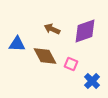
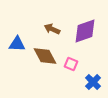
blue cross: moved 1 px right, 1 px down
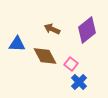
purple diamond: moved 2 px right, 1 px up; rotated 20 degrees counterclockwise
pink square: rotated 16 degrees clockwise
blue cross: moved 14 px left
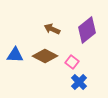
blue triangle: moved 2 px left, 11 px down
brown diamond: rotated 35 degrees counterclockwise
pink square: moved 1 px right, 2 px up
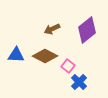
brown arrow: rotated 49 degrees counterclockwise
blue triangle: moved 1 px right
pink square: moved 4 px left, 4 px down
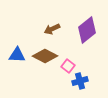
blue triangle: moved 1 px right
blue cross: moved 1 px right, 1 px up; rotated 28 degrees clockwise
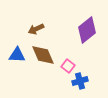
brown arrow: moved 16 px left
brown diamond: moved 2 px left, 1 px up; rotated 40 degrees clockwise
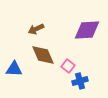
purple diamond: rotated 36 degrees clockwise
blue triangle: moved 3 px left, 14 px down
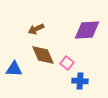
pink square: moved 1 px left, 3 px up
blue cross: rotated 21 degrees clockwise
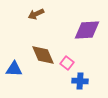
brown arrow: moved 15 px up
